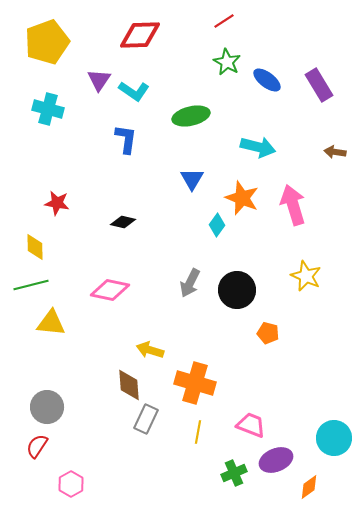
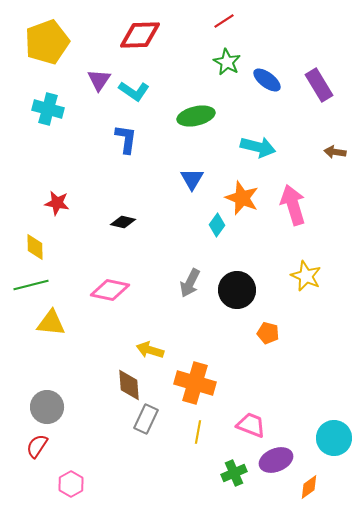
green ellipse: moved 5 px right
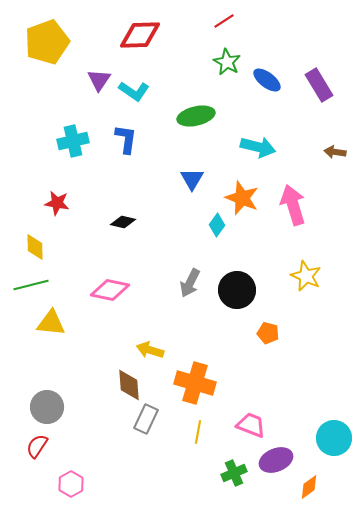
cyan cross: moved 25 px right, 32 px down; rotated 28 degrees counterclockwise
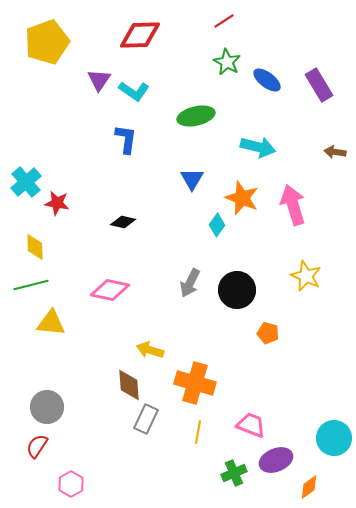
cyan cross: moved 47 px left, 41 px down; rotated 28 degrees counterclockwise
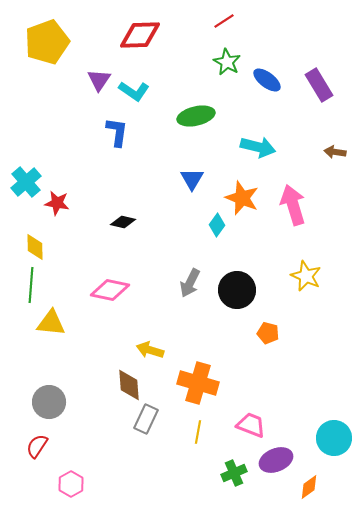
blue L-shape: moved 9 px left, 7 px up
green line: rotated 72 degrees counterclockwise
orange cross: moved 3 px right
gray circle: moved 2 px right, 5 px up
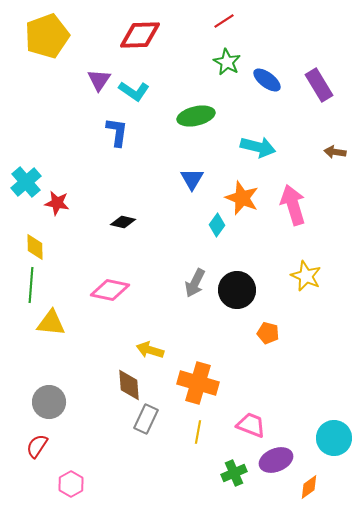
yellow pentagon: moved 6 px up
gray arrow: moved 5 px right
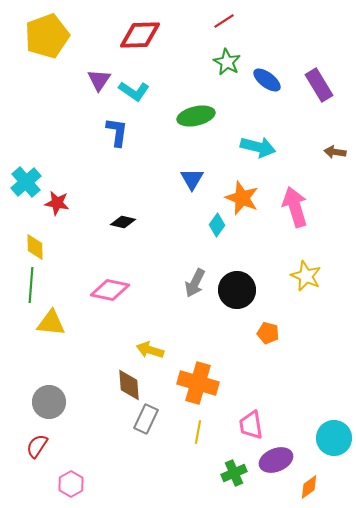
pink arrow: moved 2 px right, 2 px down
pink trapezoid: rotated 120 degrees counterclockwise
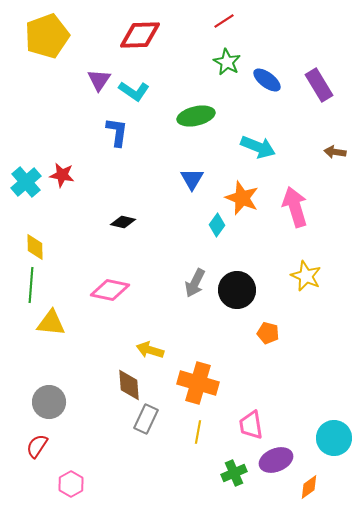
cyan arrow: rotated 8 degrees clockwise
red star: moved 5 px right, 28 px up
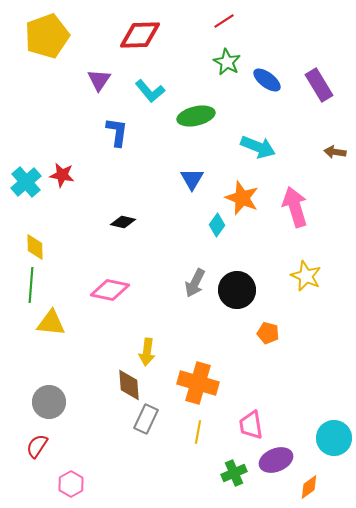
cyan L-shape: moved 16 px right; rotated 16 degrees clockwise
yellow arrow: moved 3 px left, 2 px down; rotated 100 degrees counterclockwise
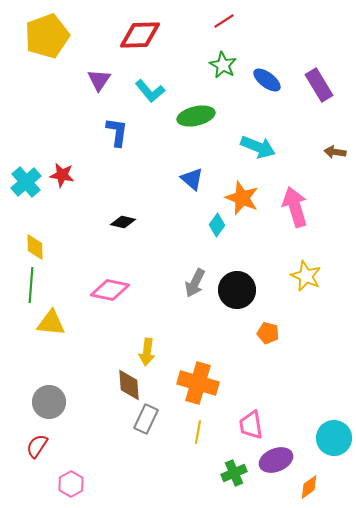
green star: moved 4 px left, 3 px down
blue triangle: rotated 20 degrees counterclockwise
